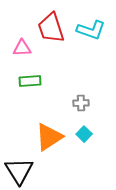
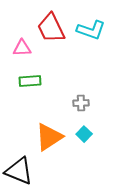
red trapezoid: rotated 8 degrees counterclockwise
black triangle: rotated 36 degrees counterclockwise
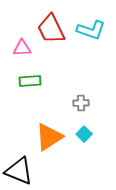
red trapezoid: moved 1 px down
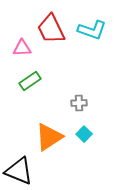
cyan L-shape: moved 1 px right
green rectangle: rotated 30 degrees counterclockwise
gray cross: moved 2 px left
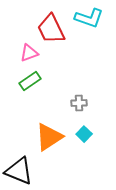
cyan L-shape: moved 3 px left, 12 px up
pink triangle: moved 7 px right, 5 px down; rotated 18 degrees counterclockwise
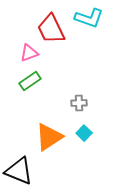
cyan square: moved 1 px up
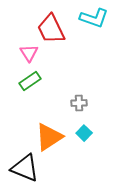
cyan L-shape: moved 5 px right
pink triangle: rotated 42 degrees counterclockwise
black triangle: moved 6 px right, 3 px up
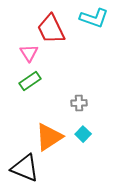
cyan square: moved 1 px left, 1 px down
